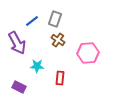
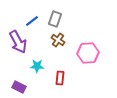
purple arrow: moved 1 px right, 1 px up
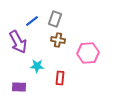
brown cross: rotated 24 degrees counterclockwise
purple rectangle: rotated 24 degrees counterclockwise
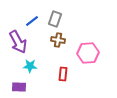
cyan star: moved 7 px left
red rectangle: moved 3 px right, 4 px up
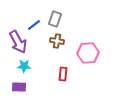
blue line: moved 2 px right, 4 px down
brown cross: moved 1 px left, 1 px down
cyan star: moved 6 px left
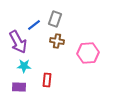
red rectangle: moved 16 px left, 6 px down
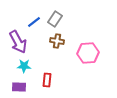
gray rectangle: rotated 14 degrees clockwise
blue line: moved 3 px up
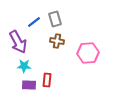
gray rectangle: rotated 49 degrees counterclockwise
purple rectangle: moved 10 px right, 2 px up
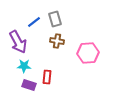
red rectangle: moved 3 px up
purple rectangle: rotated 16 degrees clockwise
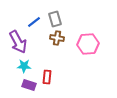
brown cross: moved 3 px up
pink hexagon: moved 9 px up
